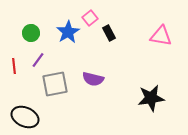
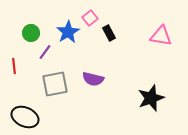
purple line: moved 7 px right, 8 px up
black star: rotated 12 degrees counterclockwise
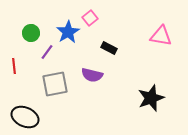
black rectangle: moved 15 px down; rotated 35 degrees counterclockwise
purple line: moved 2 px right
purple semicircle: moved 1 px left, 4 px up
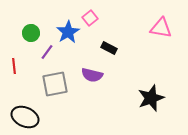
pink triangle: moved 8 px up
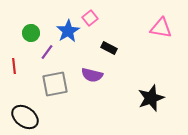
blue star: moved 1 px up
black ellipse: rotated 12 degrees clockwise
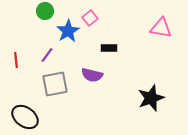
green circle: moved 14 px right, 22 px up
black rectangle: rotated 28 degrees counterclockwise
purple line: moved 3 px down
red line: moved 2 px right, 6 px up
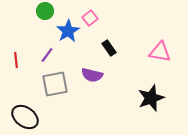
pink triangle: moved 1 px left, 24 px down
black rectangle: rotated 56 degrees clockwise
